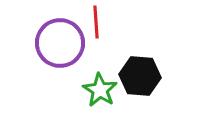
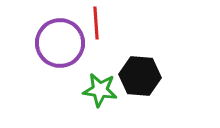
red line: moved 1 px down
green star: rotated 24 degrees counterclockwise
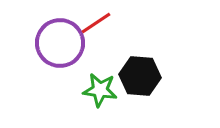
red line: rotated 60 degrees clockwise
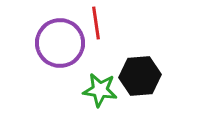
red line: rotated 64 degrees counterclockwise
black hexagon: rotated 9 degrees counterclockwise
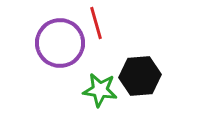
red line: rotated 8 degrees counterclockwise
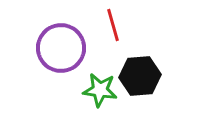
red line: moved 17 px right, 2 px down
purple circle: moved 1 px right, 5 px down
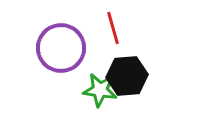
red line: moved 3 px down
black hexagon: moved 13 px left
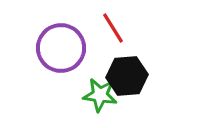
red line: rotated 16 degrees counterclockwise
green star: moved 5 px down
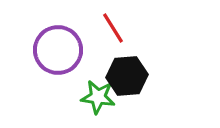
purple circle: moved 3 px left, 2 px down
green star: moved 2 px left, 2 px down
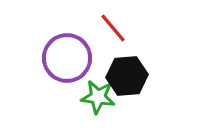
red line: rotated 8 degrees counterclockwise
purple circle: moved 9 px right, 8 px down
